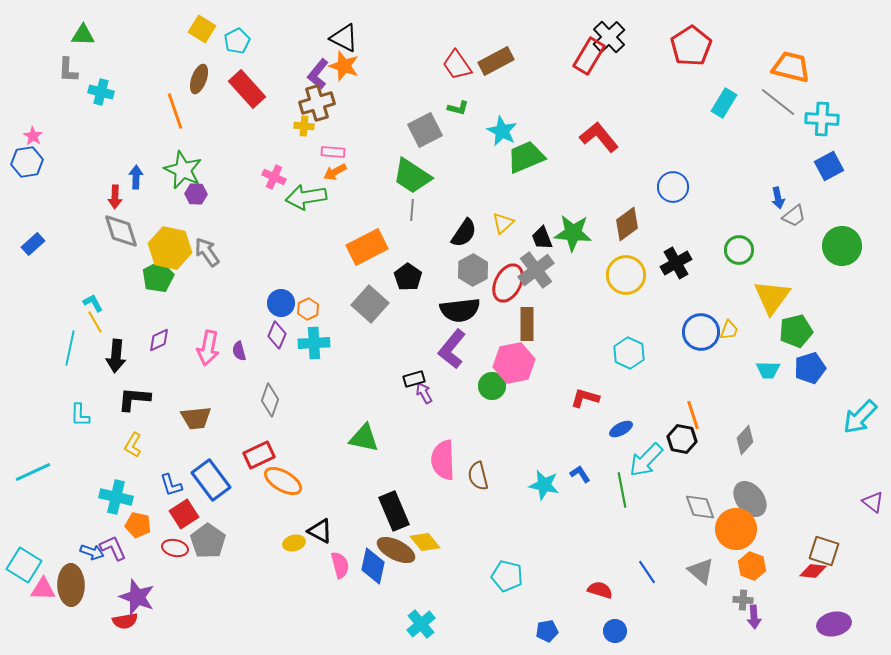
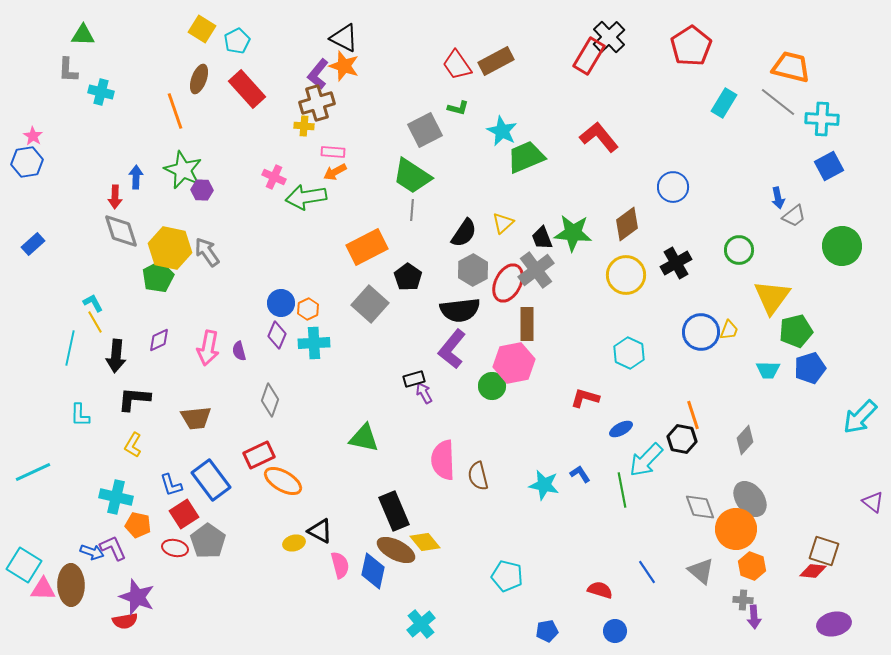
purple hexagon at (196, 194): moved 6 px right, 4 px up
blue diamond at (373, 566): moved 5 px down
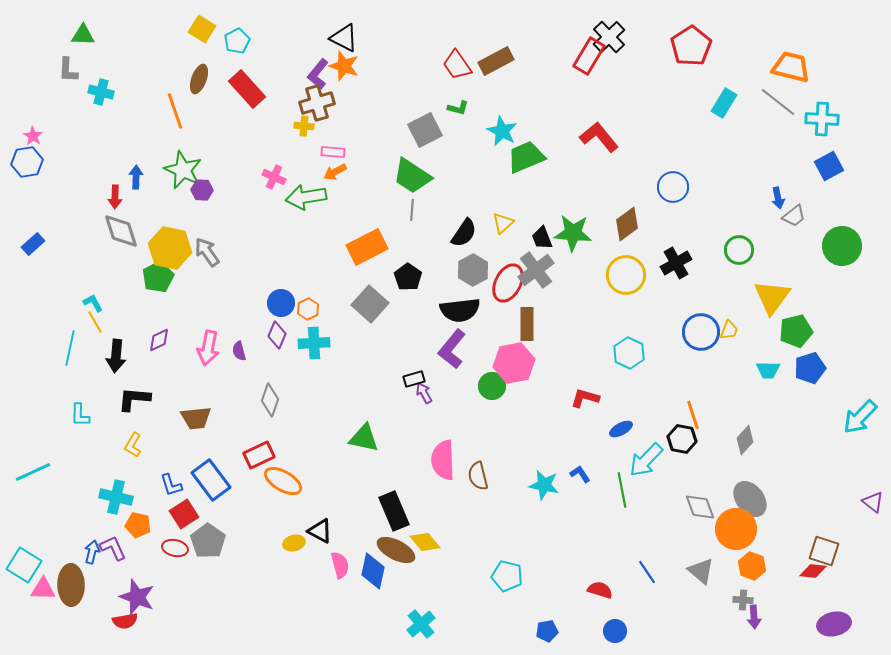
blue arrow at (92, 552): rotated 95 degrees counterclockwise
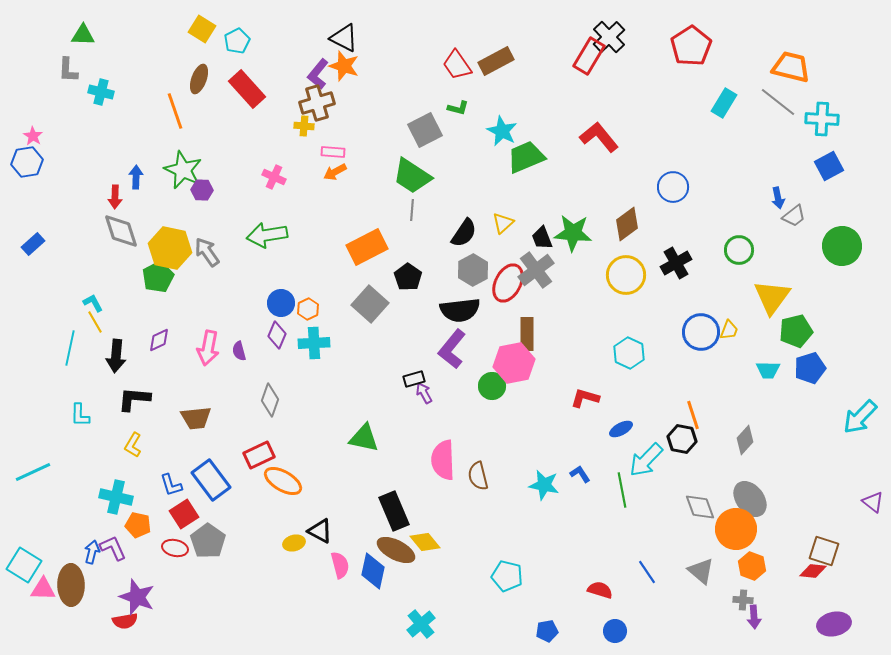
green arrow at (306, 197): moved 39 px left, 38 px down
brown rectangle at (527, 324): moved 10 px down
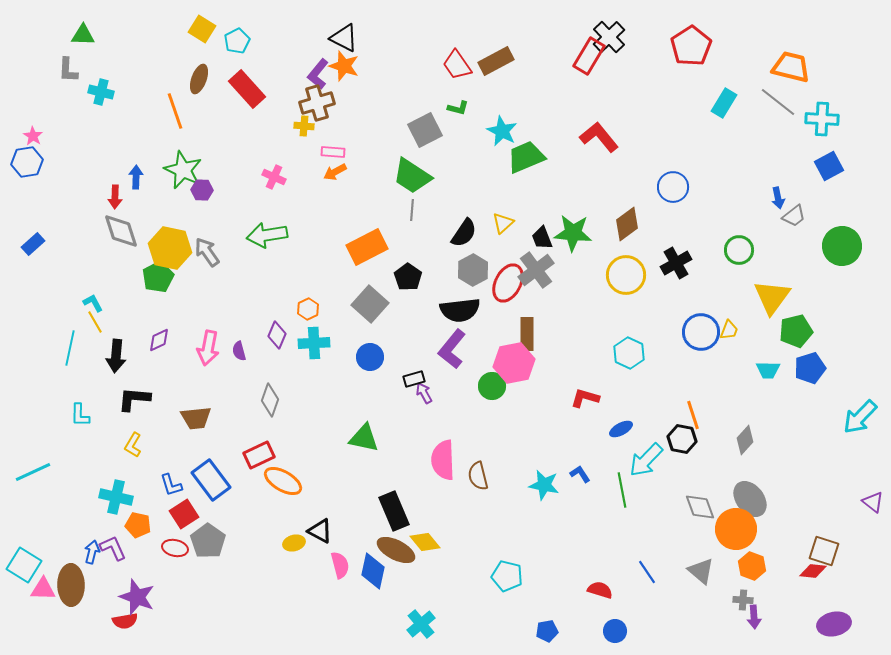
blue circle at (281, 303): moved 89 px right, 54 px down
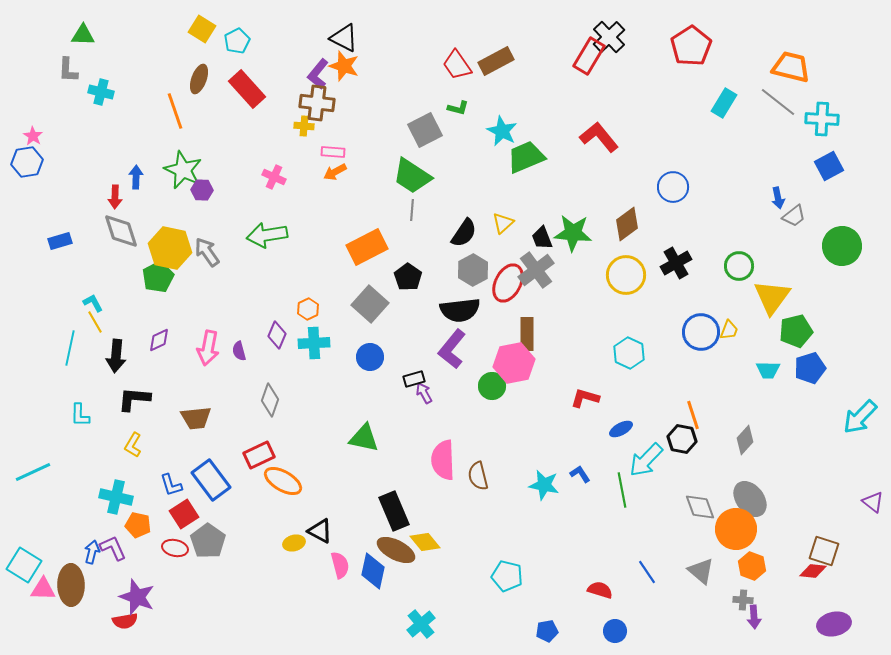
brown cross at (317, 103): rotated 24 degrees clockwise
blue rectangle at (33, 244): moved 27 px right, 3 px up; rotated 25 degrees clockwise
green circle at (739, 250): moved 16 px down
